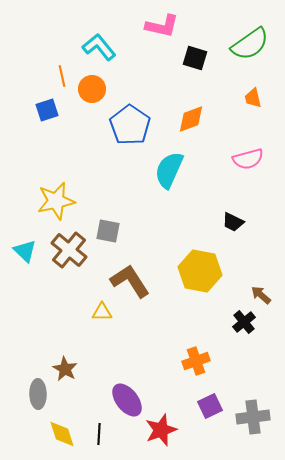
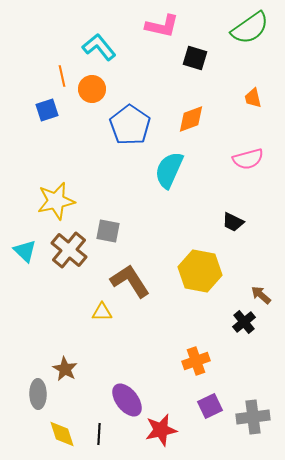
green semicircle: moved 16 px up
red star: rotated 8 degrees clockwise
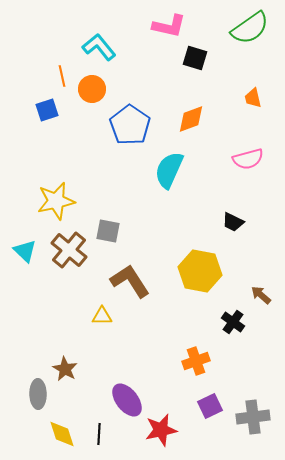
pink L-shape: moved 7 px right
yellow triangle: moved 4 px down
black cross: moved 11 px left; rotated 15 degrees counterclockwise
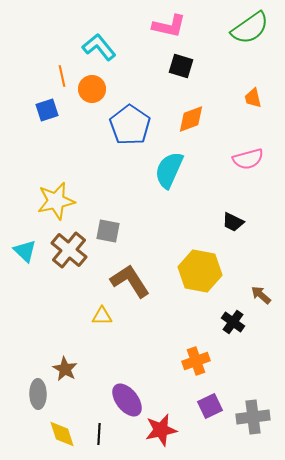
black square: moved 14 px left, 8 px down
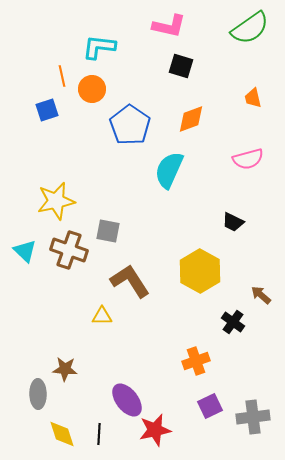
cyan L-shape: rotated 44 degrees counterclockwise
brown cross: rotated 21 degrees counterclockwise
yellow hexagon: rotated 18 degrees clockwise
brown star: rotated 25 degrees counterclockwise
red star: moved 6 px left
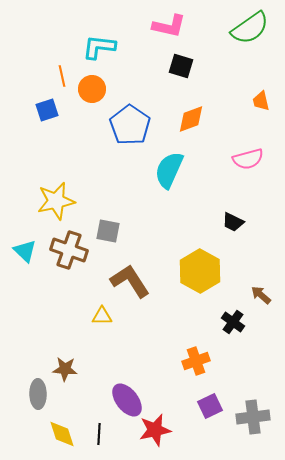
orange trapezoid: moved 8 px right, 3 px down
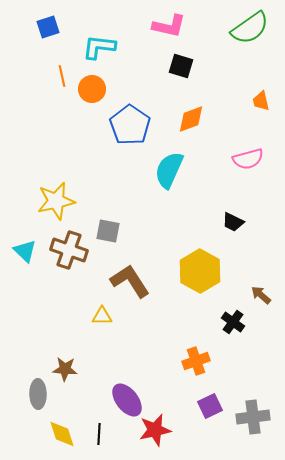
blue square: moved 1 px right, 83 px up
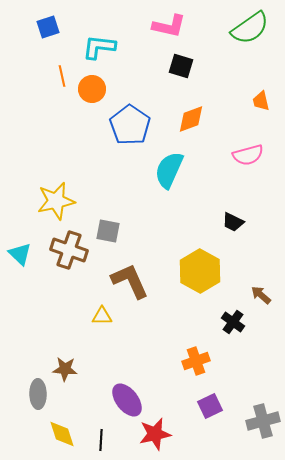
pink semicircle: moved 4 px up
cyan triangle: moved 5 px left, 3 px down
brown L-shape: rotated 9 degrees clockwise
gray cross: moved 10 px right, 4 px down; rotated 8 degrees counterclockwise
red star: moved 4 px down
black line: moved 2 px right, 6 px down
